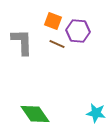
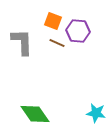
brown line: moved 1 px up
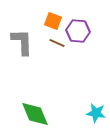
green diamond: rotated 12 degrees clockwise
